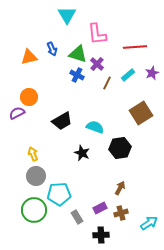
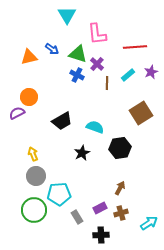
blue arrow: rotated 32 degrees counterclockwise
purple star: moved 1 px left, 1 px up
brown line: rotated 24 degrees counterclockwise
black star: rotated 21 degrees clockwise
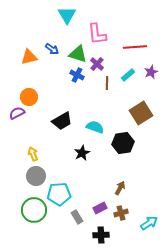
black hexagon: moved 3 px right, 5 px up
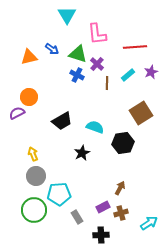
purple rectangle: moved 3 px right, 1 px up
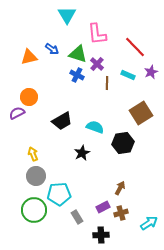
red line: rotated 50 degrees clockwise
cyan rectangle: rotated 64 degrees clockwise
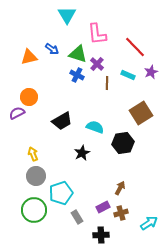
cyan pentagon: moved 2 px right, 1 px up; rotated 15 degrees counterclockwise
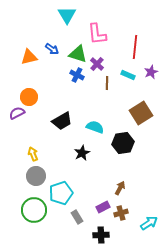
red line: rotated 50 degrees clockwise
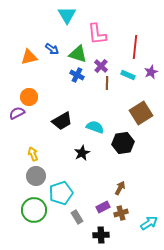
purple cross: moved 4 px right, 2 px down
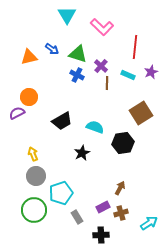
pink L-shape: moved 5 px right, 7 px up; rotated 40 degrees counterclockwise
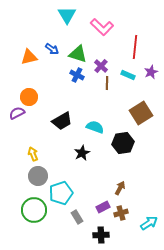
gray circle: moved 2 px right
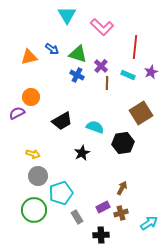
orange circle: moved 2 px right
yellow arrow: rotated 128 degrees clockwise
brown arrow: moved 2 px right
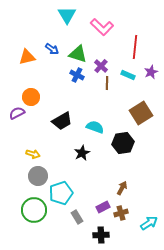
orange triangle: moved 2 px left
